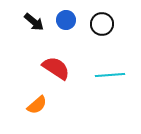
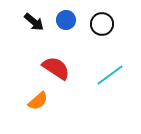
cyan line: rotated 32 degrees counterclockwise
orange semicircle: moved 1 px right, 4 px up
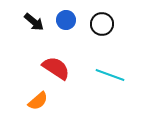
cyan line: rotated 56 degrees clockwise
